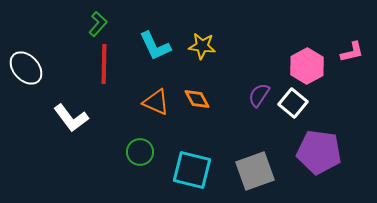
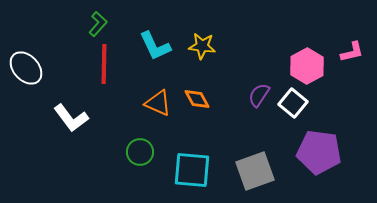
orange triangle: moved 2 px right, 1 px down
cyan square: rotated 9 degrees counterclockwise
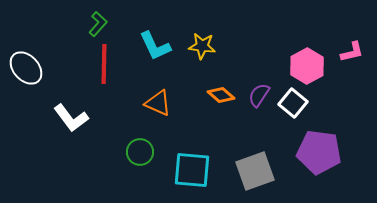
orange diamond: moved 24 px right, 4 px up; rotated 20 degrees counterclockwise
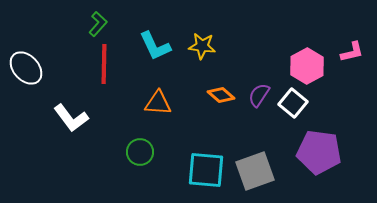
orange triangle: rotated 20 degrees counterclockwise
cyan square: moved 14 px right
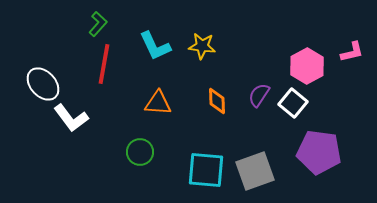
red line: rotated 9 degrees clockwise
white ellipse: moved 17 px right, 16 px down
orange diamond: moved 4 px left, 6 px down; rotated 48 degrees clockwise
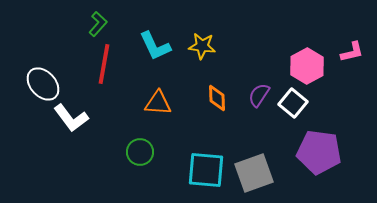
orange diamond: moved 3 px up
gray square: moved 1 px left, 2 px down
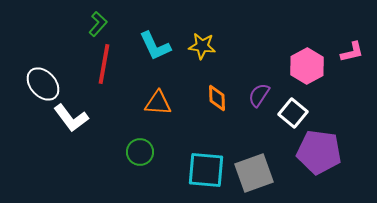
white square: moved 10 px down
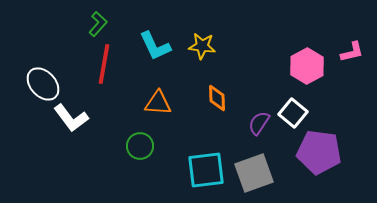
purple semicircle: moved 28 px down
green circle: moved 6 px up
cyan square: rotated 12 degrees counterclockwise
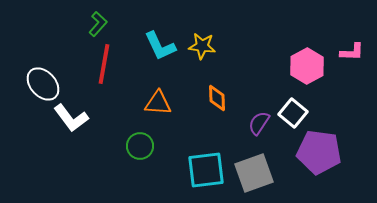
cyan L-shape: moved 5 px right
pink L-shape: rotated 15 degrees clockwise
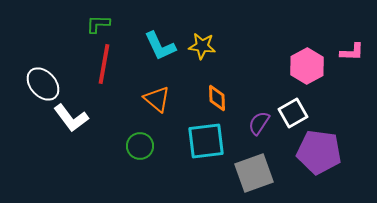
green L-shape: rotated 130 degrees counterclockwise
orange triangle: moved 1 px left, 4 px up; rotated 36 degrees clockwise
white square: rotated 20 degrees clockwise
cyan square: moved 29 px up
